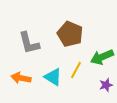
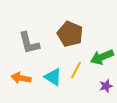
purple star: moved 1 px down
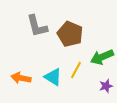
gray L-shape: moved 8 px right, 17 px up
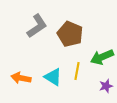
gray L-shape: rotated 110 degrees counterclockwise
yellow line: moved 1 px right, 1 px down; rotated 18 degrees counterclockwise
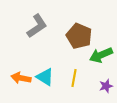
brown pentagon: moved 9 px right, 2 px down
green arrow: moved 1 px left, 2 px up
yellow line: moved 3 px left, 7 px down
cyan triangle: moved 8 px left
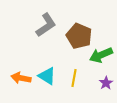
gray L-shape: moved 9 px right, 1 px up
cyan triangle: moved 2 px right, 1 px up
purple star: moved 3 px up; rotated 16 degrees counterclockwise
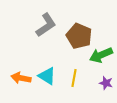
purple star: rotated 24 degrees counterclockwise
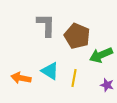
gray L-shape: rotated 55 degrees counterclockwise
brown pentagon: moved 2 px left
cyan triangle: moved 3 px right, 5 px up
purple star: moved 1 px right, 2 px down
